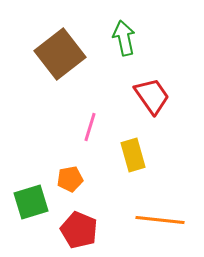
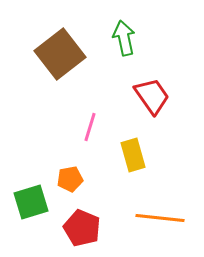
orange line: moved 2 px up
red pentagon: moved 3 px right, 2 px up
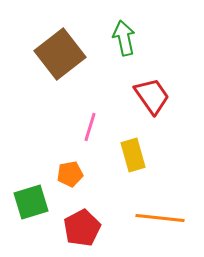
orange pentagon: moved 5 px up
red pentagon: rotated 21 degrees clockwise
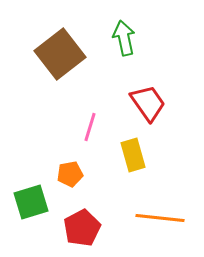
red trapezoid: moved 4 px left, 7 px down
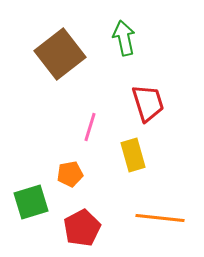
red trapezoid: rotated 18 degrees clockwise
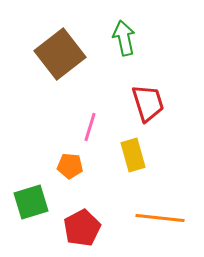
orange pentagon: moved 8 px up; rotated 15 degrees clockwise
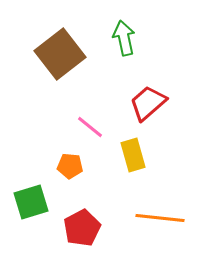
red trapezoid: rotated 114 degrees counterclockwise
pink line: rotated 68 degrees counterclockwise
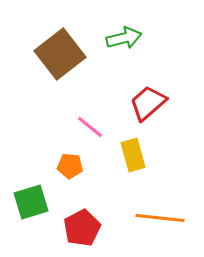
green arrow: rotated 88 degrees clockwise
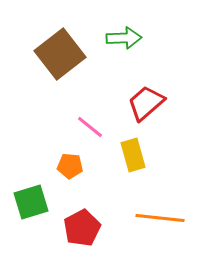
green arrow: rotated 12 degrees clockwise
red trapezoid: moved 2 px left
